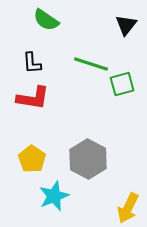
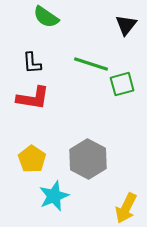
green semicircle: moved 3 px up
yellow arrow: moved 2 px left
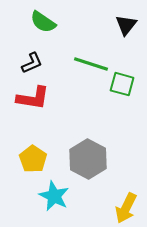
green semicircle: moved 3 px left, 5 px down
black L-shape: rotated 110 degrees counterclockwise
green square: rotated 30 degrees clockwise
yellow pentagon: moved 1 px right
cyan star: rotated 24 degrees counterclockwise
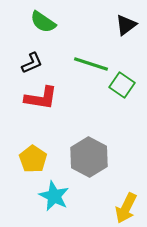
black triangle: rotated 15 degrees clockwise
green square: moved 1 px down; rotated 20 degrees clockwise
red L-shape: moved 8 px right
gray hexagon: moved 1 px right, 2 px up
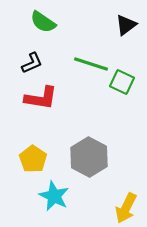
green square: moved 3 px up; rotated 10 degrees counterclockwise
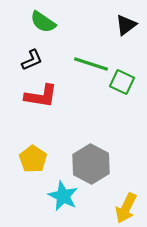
black L-shape: moved 3 px up
red L-shape: moved 2 px up
gray hexagon: moved 2 px right, 7 px down
cyan star: moved 9 px right
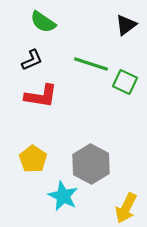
green square: moved 3 px right
